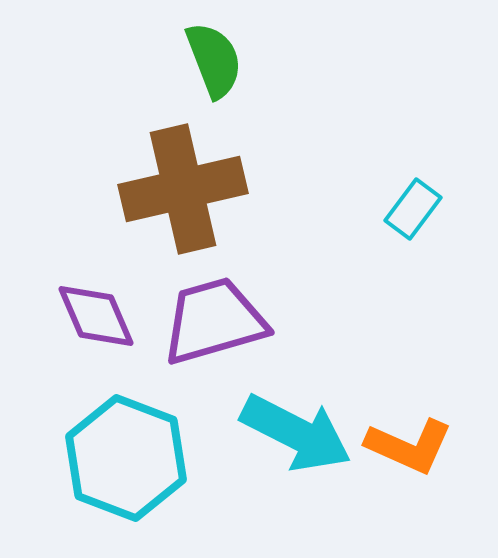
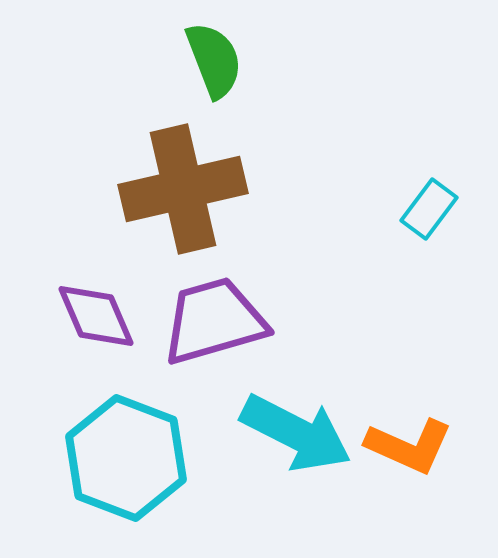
cyan rectangle: moved 16 px right
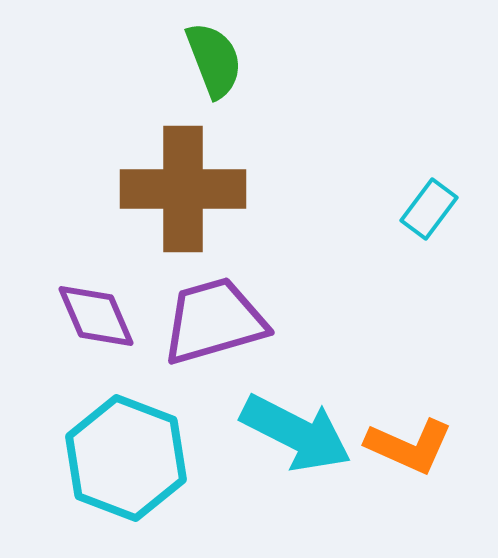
brown cross: rotated 13 degrees clockwise
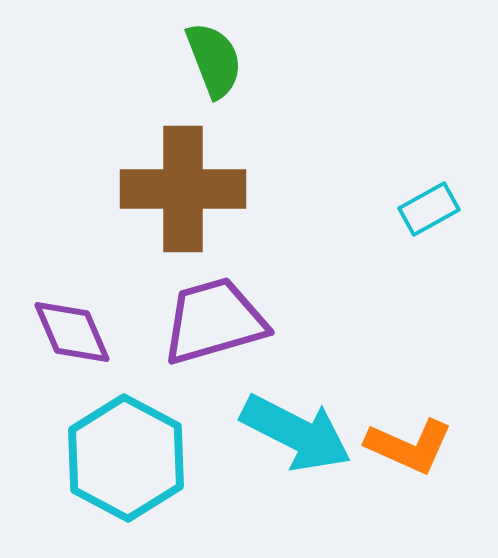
cyan rectangle: rotated 24 degrees clockwise
purple diamond: moved 24 px left, 16 px down
cyan hexagon: rotated 7 degrees clockwise
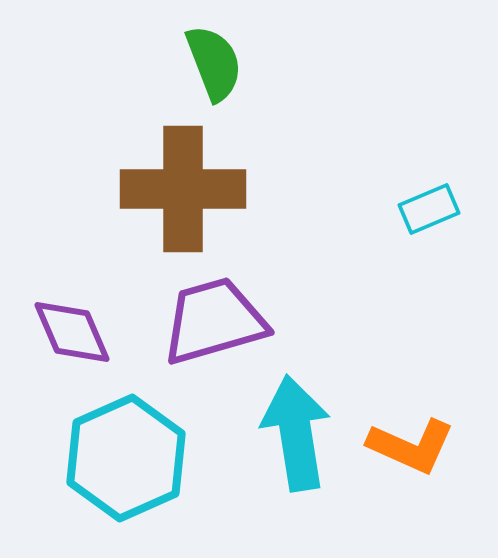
green semicircle: moved 3 px down
cyan rectangle: rotated 6 degrees clockwise
cyan arrow: rotated 126 degrees counterclockwise
orange L-shape: moved 2 px right
cyan hexagon: rotated 8 degrees clockwise
